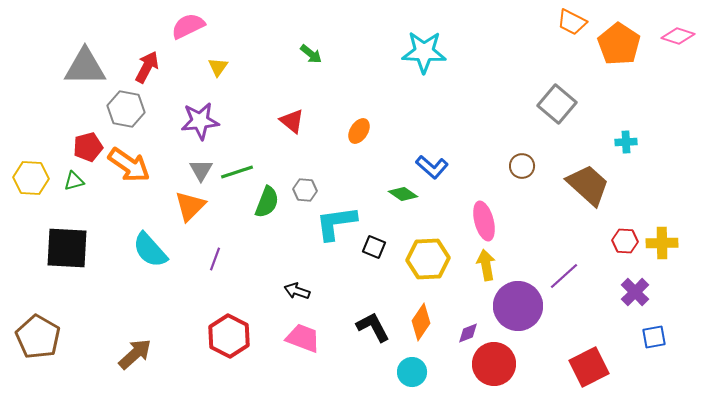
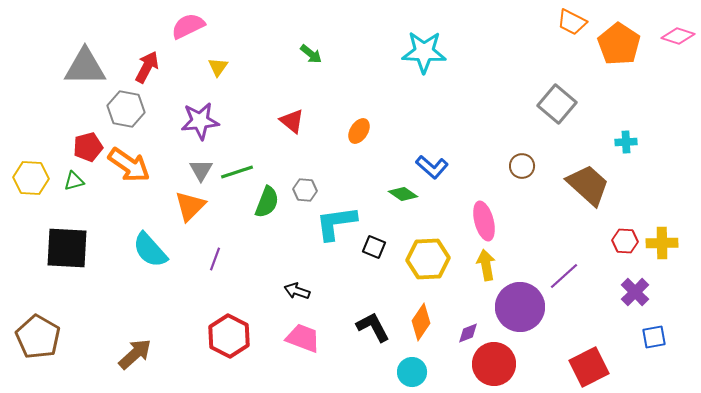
purple circle at (518, 306): moved 2 px right, 1 px down
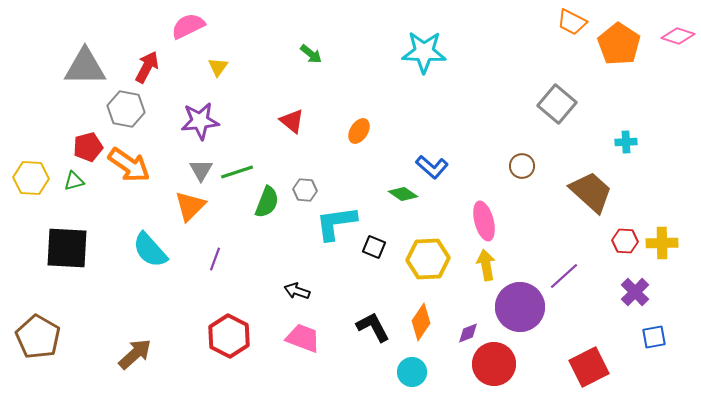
brown trapezoid at (588, 185): moved 3 px right, 7 px down
